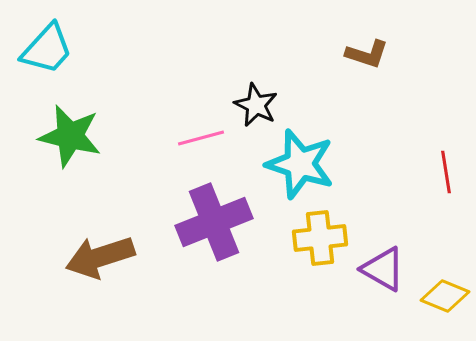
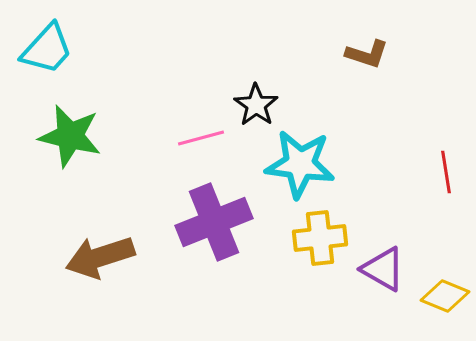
black star: rotated 9 degrees clockwise
cyan star: rotated 10 degrees counterclockwise
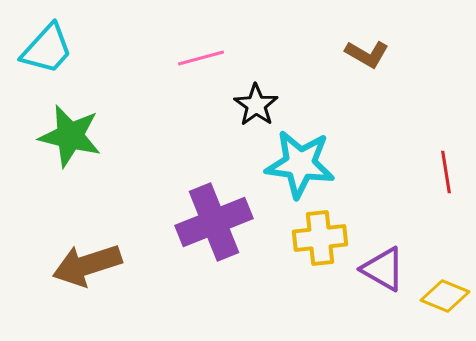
brown L-shape: rotated 12 degrees clockwise
pink line: moved 80 px up
brown arrow: moved 13 px left, 8 px down
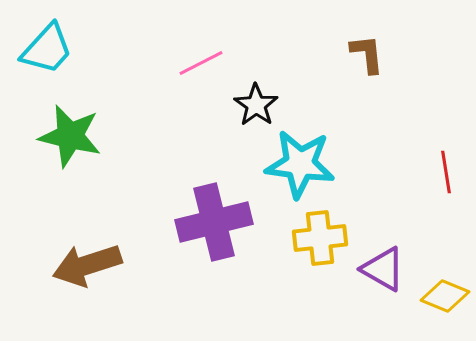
brown L-shape: rotated 126 degrees counterclockwise
pink line: moved 5 px down; rotated 12 degrees counterclockwise
purple cross: rotated 8 degrees clockwise
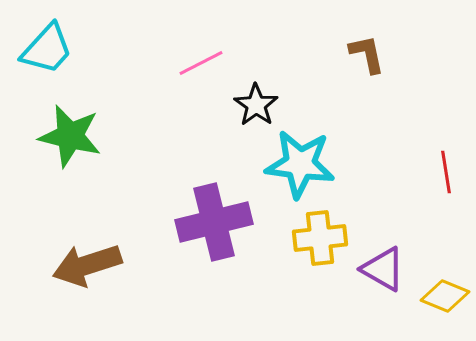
brown L-shape: rotated 6 degrees counterclockwise
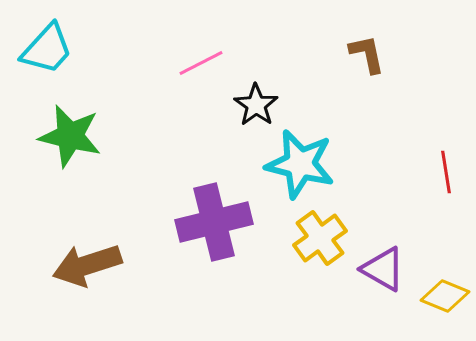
cyan star: rotated 6 degrees clockwise
yellow cross: rotated 30 degrees counterclockwise
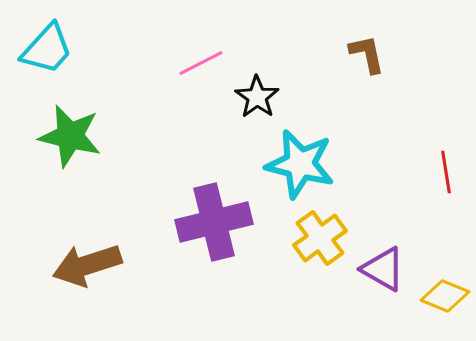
black star: moved 1 px right, 8 px up
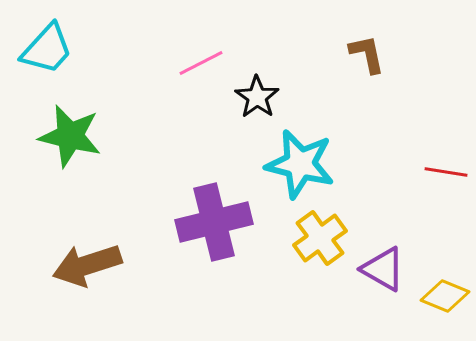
red line: rotated 72 degrees counterclockwise
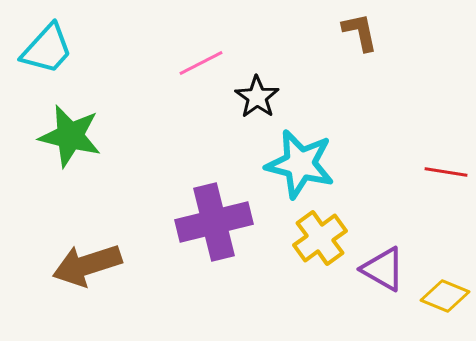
brown L-shape: moved 7 px left, 22 px up
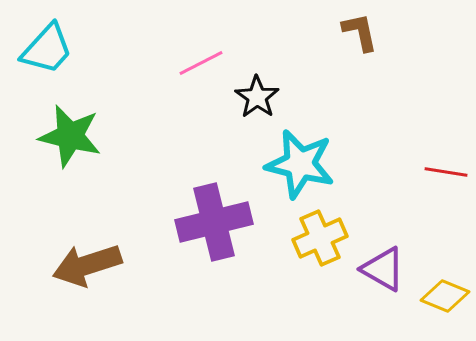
yellow cross: rotated 12 degrees clockwise
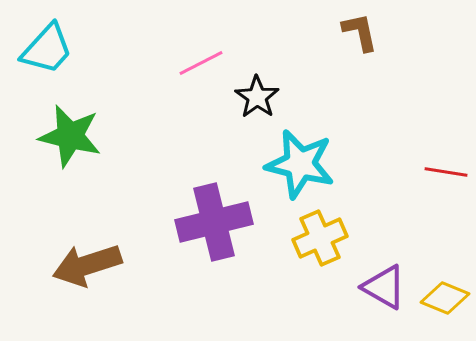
purple triangle: moved 1 px right, 18 px down
yellow diamond: moved 2 px down
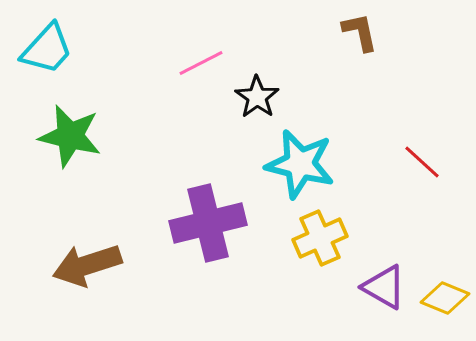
red line: moved 24 px left, 10 px up; rotated 33 degrees clockwise
purple cross: moved 6 px left, 1 px down
